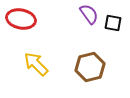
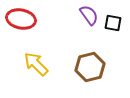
purple semicircle: moved 1 px down
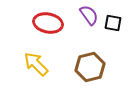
red ellipse: moved 27 px right, 4 px down
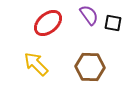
red ellipse: rotated 52 degrees counterclockwise
brown hexagon: rotated 16 degrees clockwise
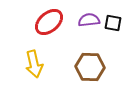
purple semicircle: moved 5 px down; rotated 60 degrees counterclockwise
red ellipse: moved 1 px right, 1 px up
yellow arrow: moved 2 px left; rotated 148 degrees counterclockwise
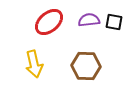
black square: moved 1 px right, 1 px up
brown hexagon: moved 4 px left, 1 px up
